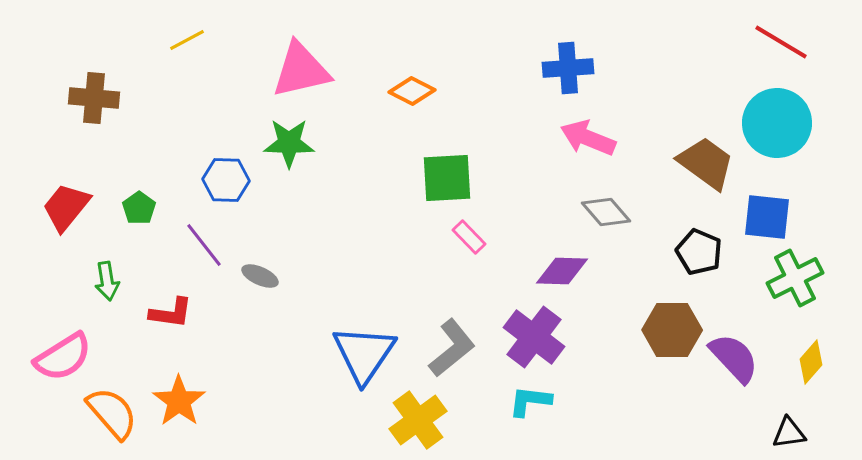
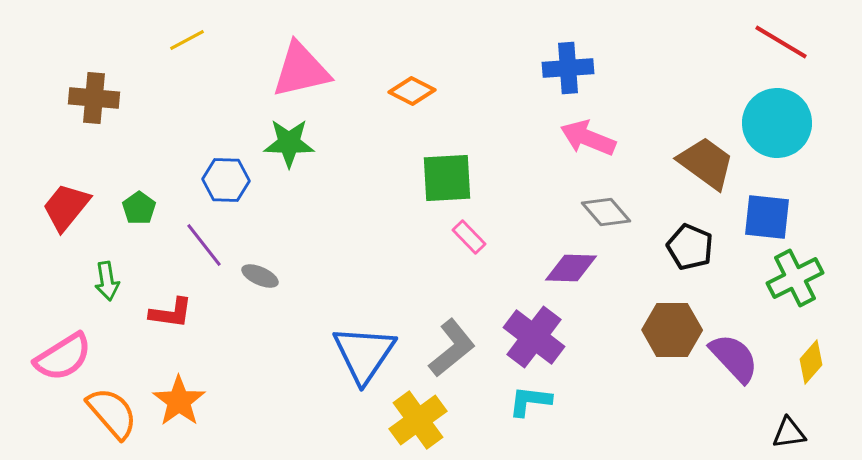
black pentagon: moved 9 px left, 5 px up
purple diamond: moved 9 px right, 3 px up
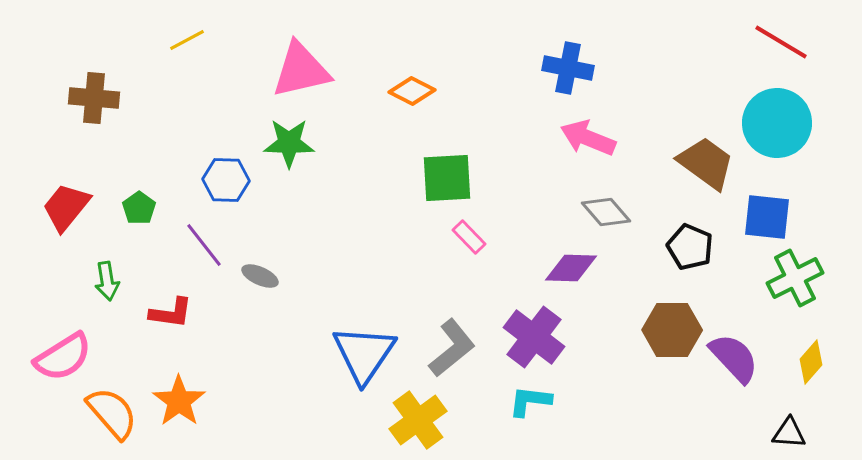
blue cross: rotated 15 degrees clockwise
black triangle: rotated 12 degrees clockwise
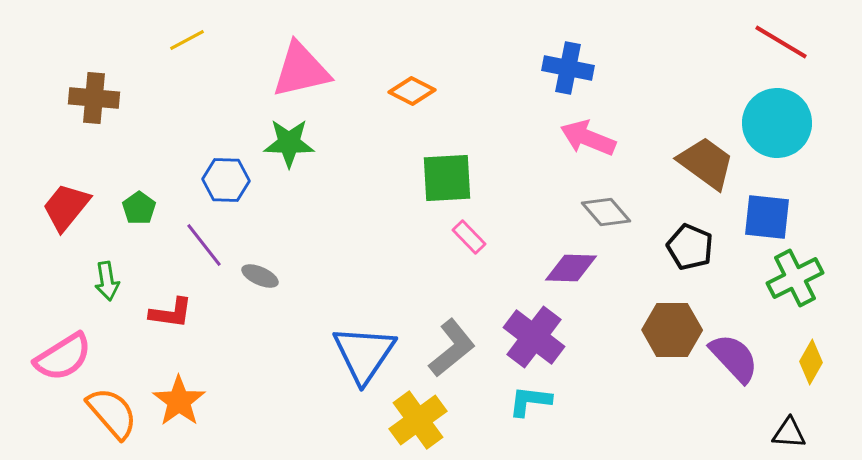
yellow diamond: rotated 12 degrees counterclockwise
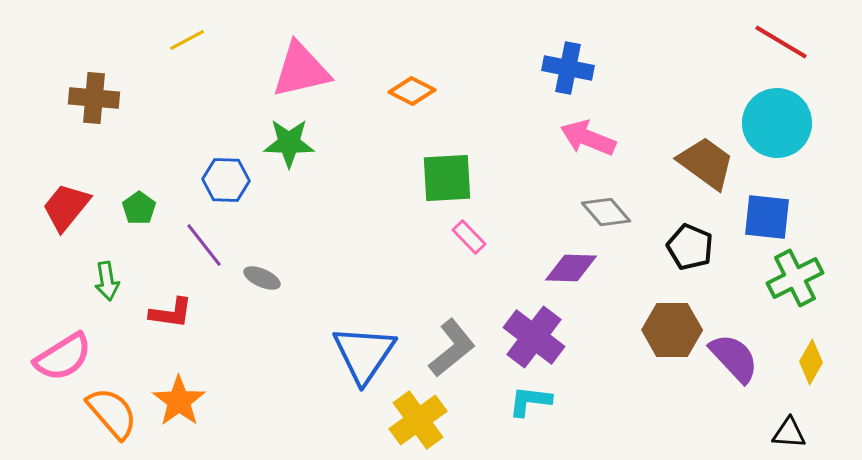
gray ellipse: moved 2 px right, 2 px down
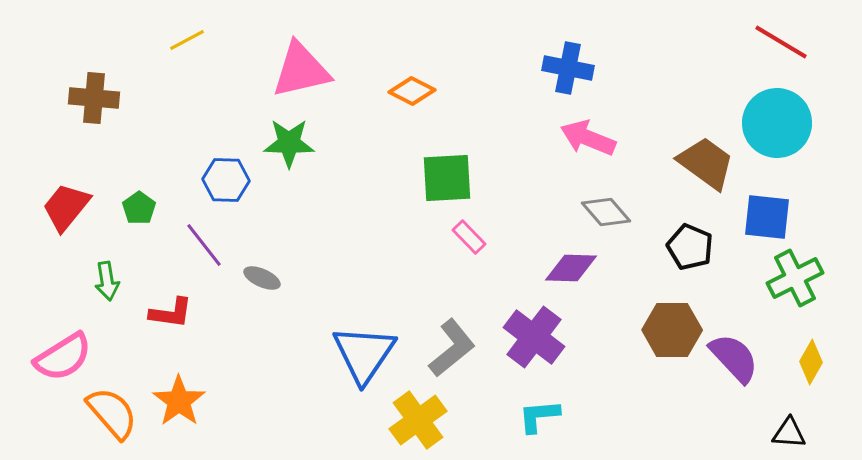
cyan L-shape: moved 9 px right, 15 px down; rotated 12 degrees counterclockwise
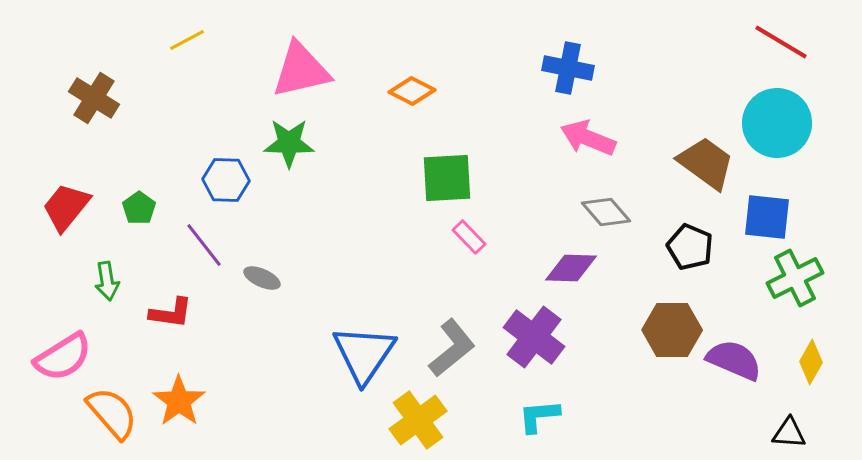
brown cross: rotated 27 degrees clockwise
purple semicircle: moved 2 px down; rotated 24 degrees counterclockwise
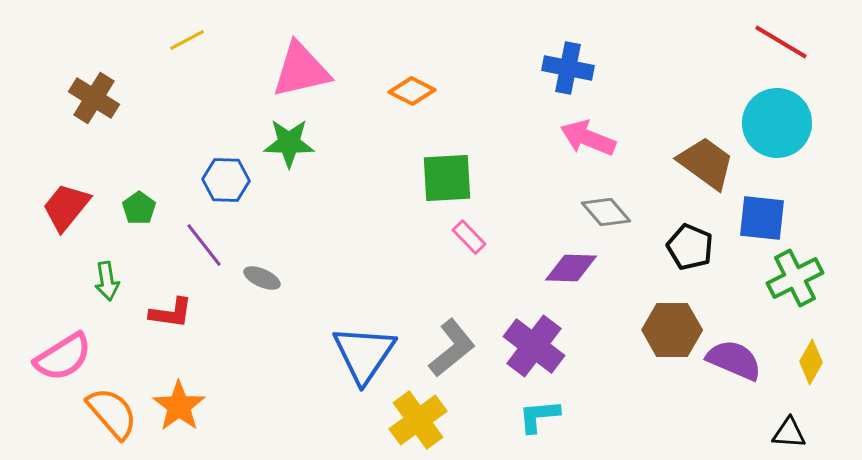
blue square: moved 5 px left, 1 px down
purple cross: moved 9 px down
orange star: moved 5 px down
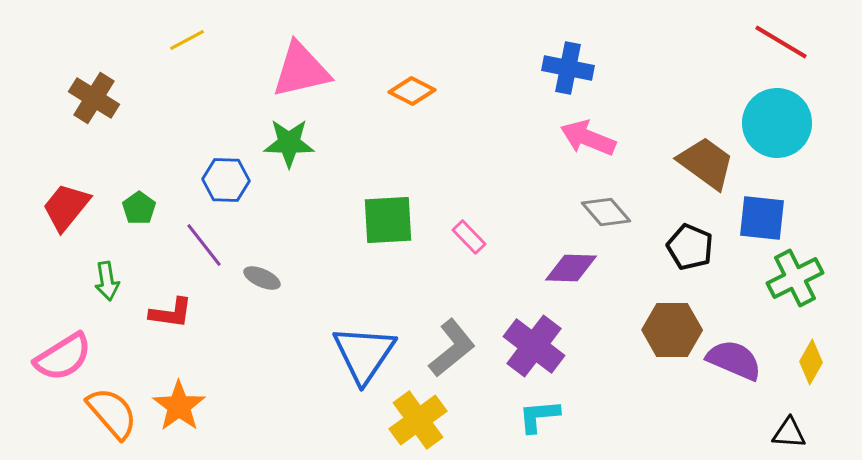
green square: moved 59 px left, 42 px down
